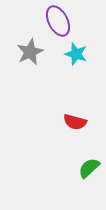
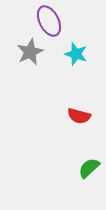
purple ellipse: moved 9 px left
red semicircle: moved 4 px right, 6 px up
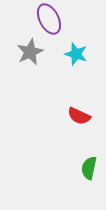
purple ellipse: moved 2 px up
red semicircle: rotated 10 degrees clockwise
green semicircle: rotated 35 degrees counterclockwise
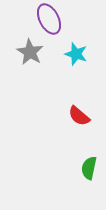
gray star: rotated 16 degrees counterclockwise
red semicircle: rotated 15 degrees clockwise
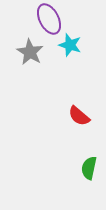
cyan star: moved 6 px left, 9 px up
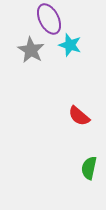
gray star: moved 1 px right, 2 px up
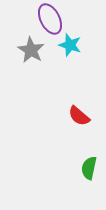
purple ellipse: moved 1 px right
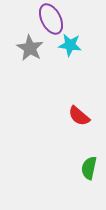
purple ellipse: moved 1 px right
cyan star: rotated 10 degrees counterclockwise
gray star: moved 1 px left, 2 px up
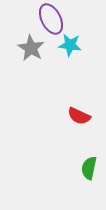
gray star: moved 1 px right
red semicircle: rotated 15 degrees counterclockwise
